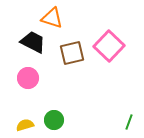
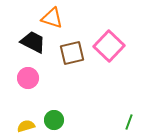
yellow semicircle: moved 1 px right, 1 px down
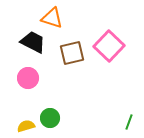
green circle: moved 4 px left, 2 px up
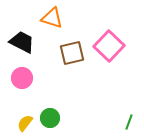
black trapezoid: moved 11 px left
pink circle: moved 6 px left
yellow semicircle: moved 1 px left, 3 px up; rotated 36 degrees counterclockwise
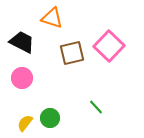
green line: moved 33 px left, 15 px up; rotated 63 degrees counterclockwise
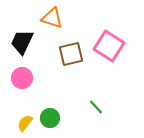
black trapezoid: rotated 92 degrees counterclockwise
pink square: rotated 12 degrees counterclockwise
brown square: moved 1 px left, 1 px down
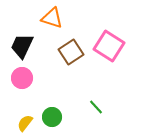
black trapezoid: moved 4 px down
brown square: moved 2 px up; rotated 20 degrees counterclockwise
green circle: moved 2 px right, 1 px up
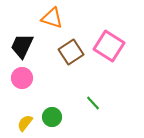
green line: moved 3 px left, 4 px up
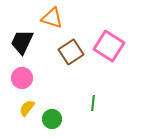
black trapezoid: moved 4 px up
green line: rotated 49 degrees clockwise
green circle: moved 2 px down
yellow semicircle: moved 2 px right, 15 px up
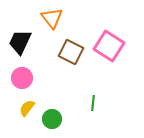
orange triangle: rotated 35 degrees clockwise
black trapezoid: moved 2 px left
brown square: rotated 30 degrees counterclockwise
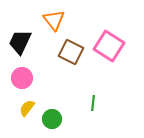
orange triangle: moved 2 px right, 2 px down
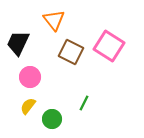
black trapezoid: moved 2 px left, 1 px down
pink circle: moved 8 px right, 1 px up
green line: moved 9 px left; rotated 21 degrees clockwise
yellow semicircle: moved 1 px right, 2 px up
